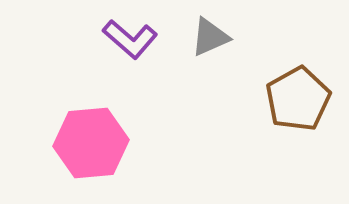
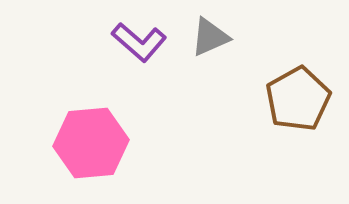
purple L-shape: moved 9 px right, 3 px down
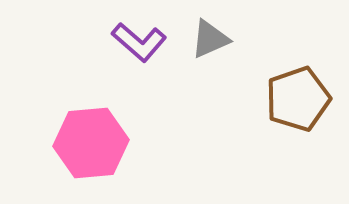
gray triangle: moved 2 px down
brown pentagon: rotated 10 degrees clockwise
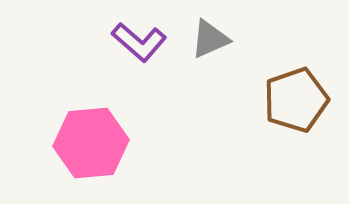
brown pentagon: moved 2 px left, 1 px down
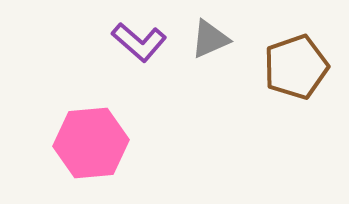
brown pentagon: moved 33 px up
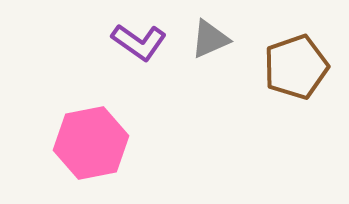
purple L-shape: rotated 6 degrees counterclockwise
pink hexagon: rotated 6 degrees counterclockwise
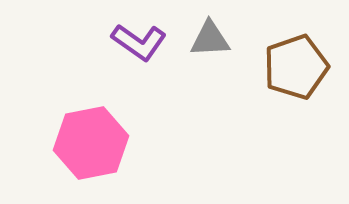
gray triangle: rotated 21 degrees clockwise
